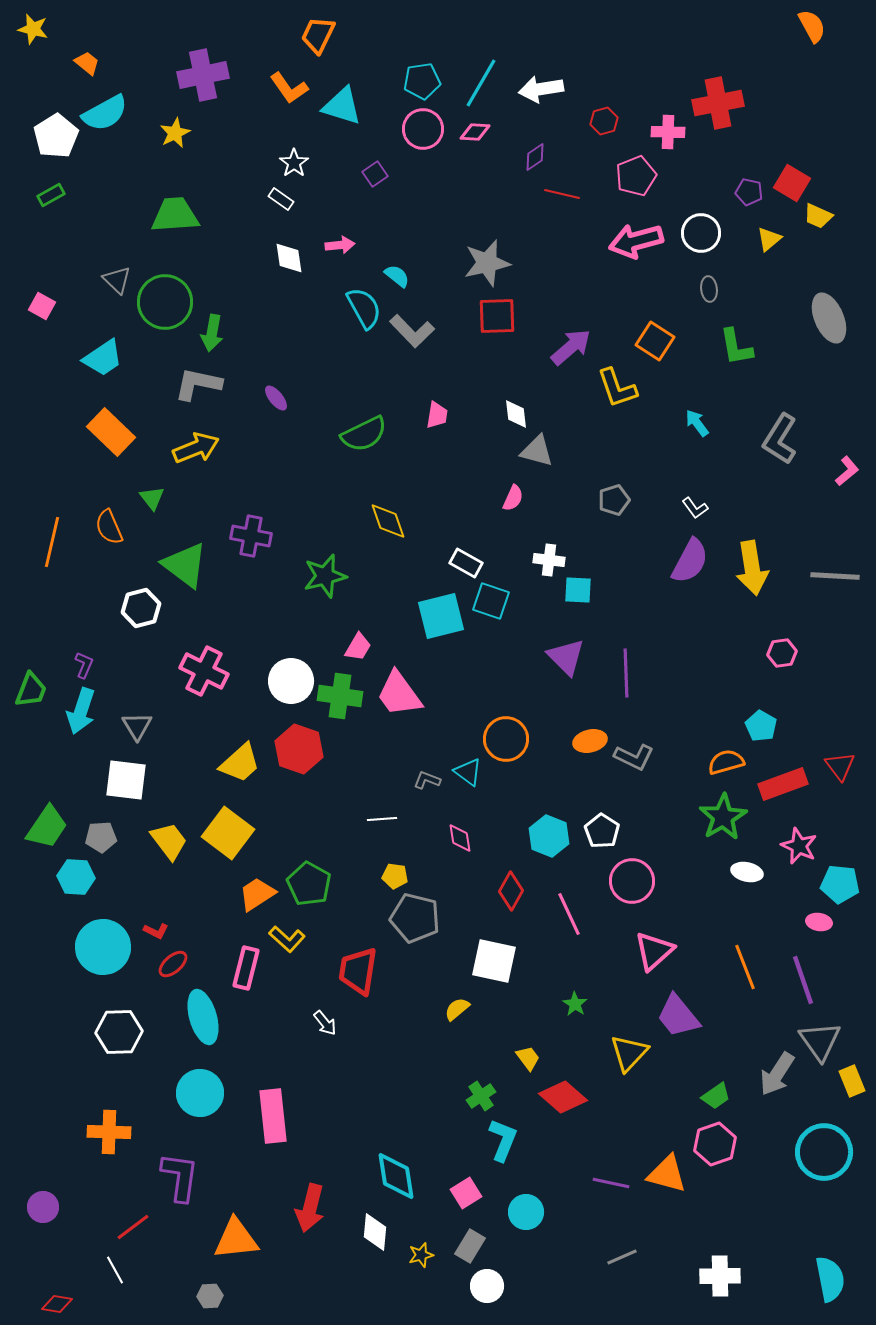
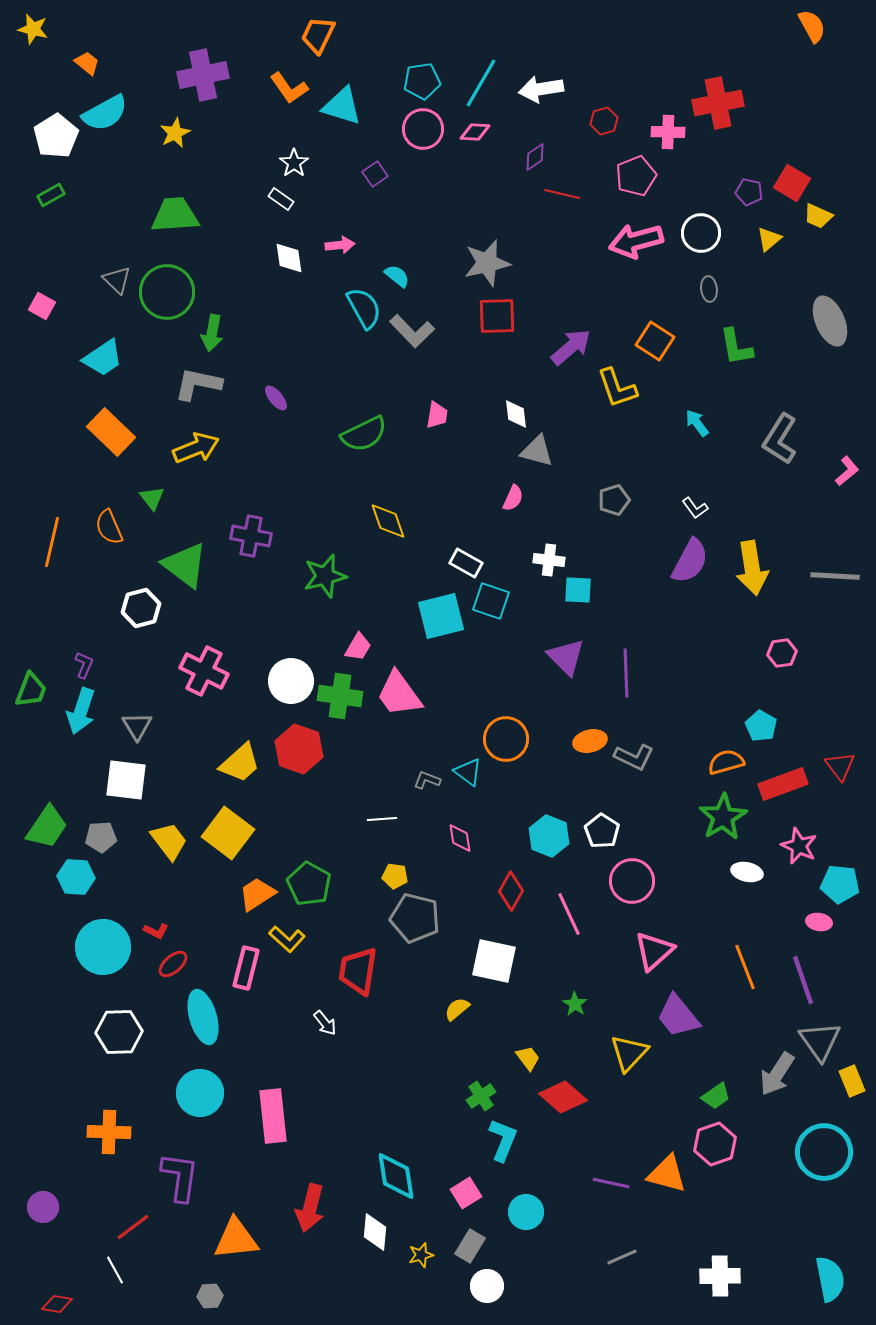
green circle at (165, 302): moved 2 px right, 10 px up
gray ellipse at (829, 318): moved 1 px right, 3 px down
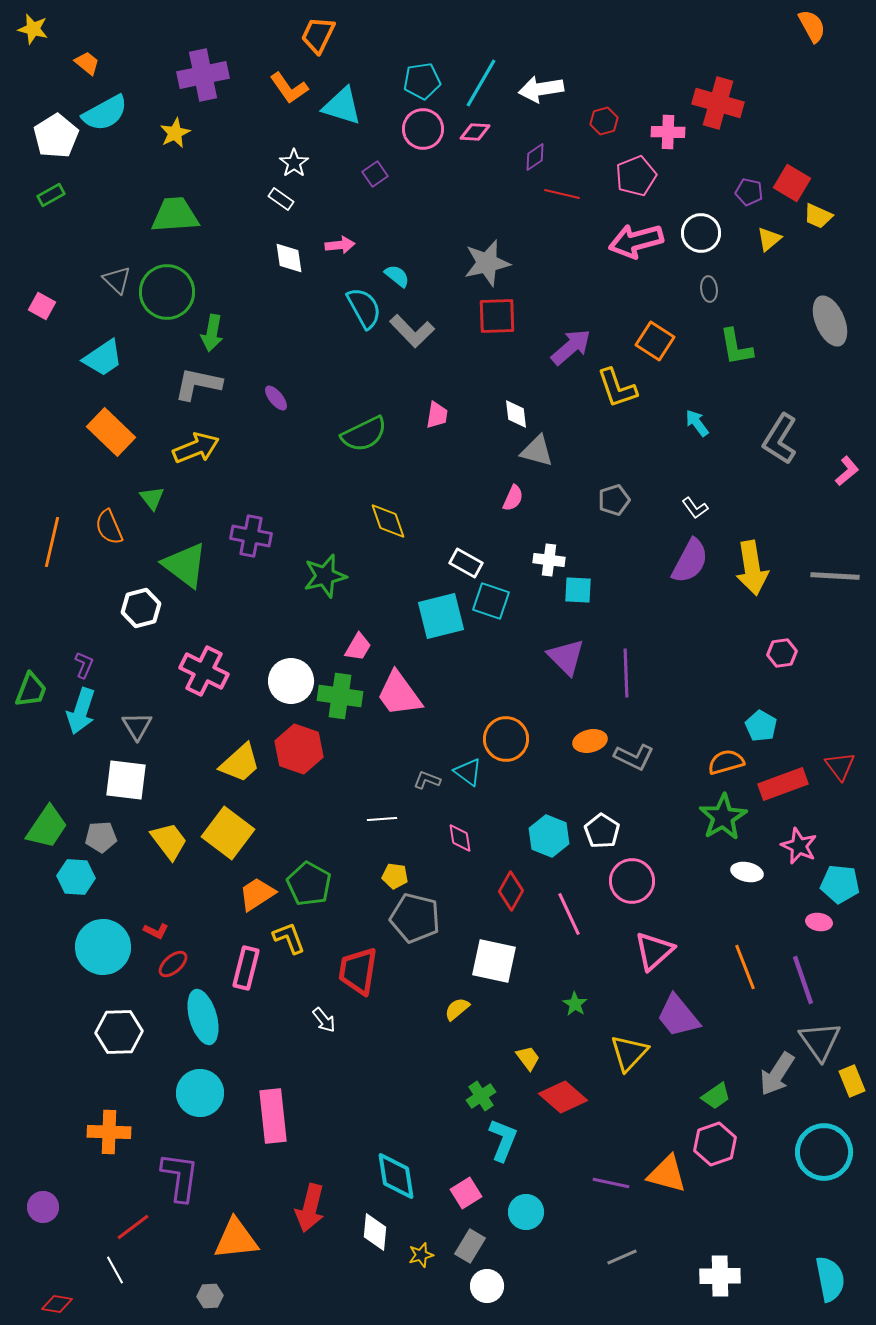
red cross at (718, 103): rotated 27 degrees clockwise
yellow L-shape at (287, 939): moved 2 px right, 1 px up; rotated 153 degrees counterclockwise
white arrow at (325, 1023): moved 1 px left, 3 px up
